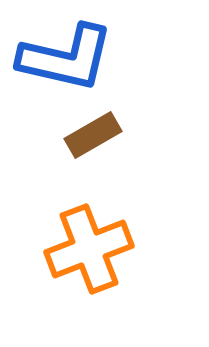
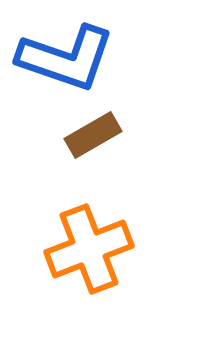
blue L-shape: rotated 6 degrees clockwise
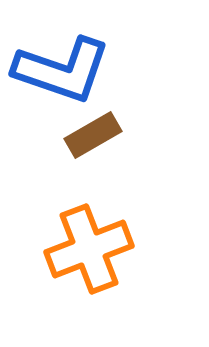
blue L-shape: moved 4 px left, 12 px down
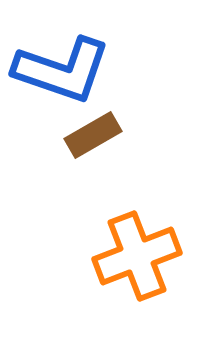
orange cross: moved 48 px right, 7 px down
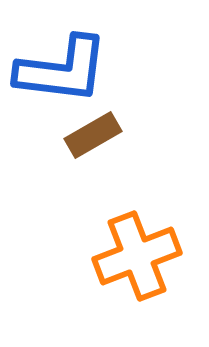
blue L-shape: rotated 12 degrees counterclockwise
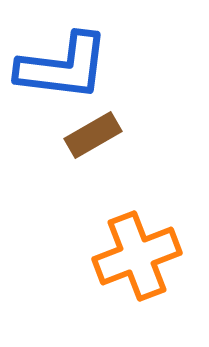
blue L-shape: moved 1 px right, 3 px up
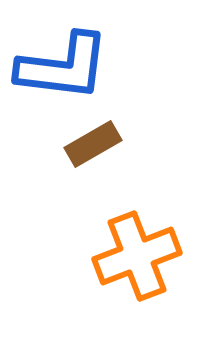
brown rectangle: moved 9 px down
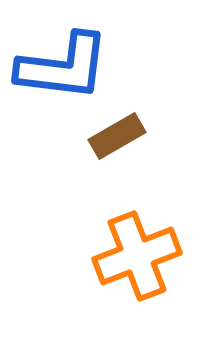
brown rectangle: moved 24 px right, 8 px up
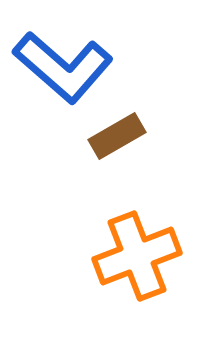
blue L-shape: rotated 34 degrees clockwise
